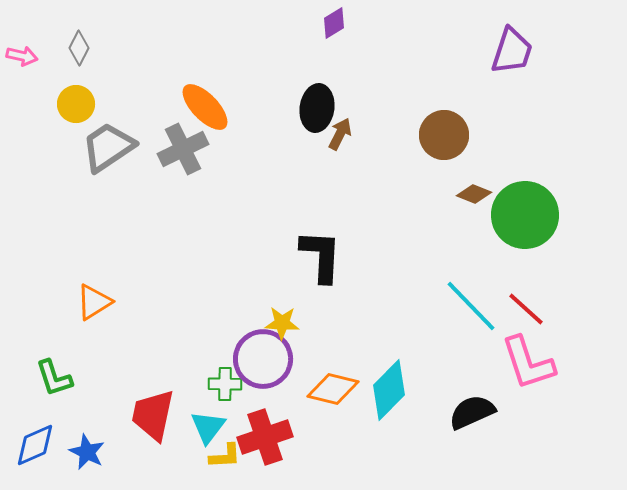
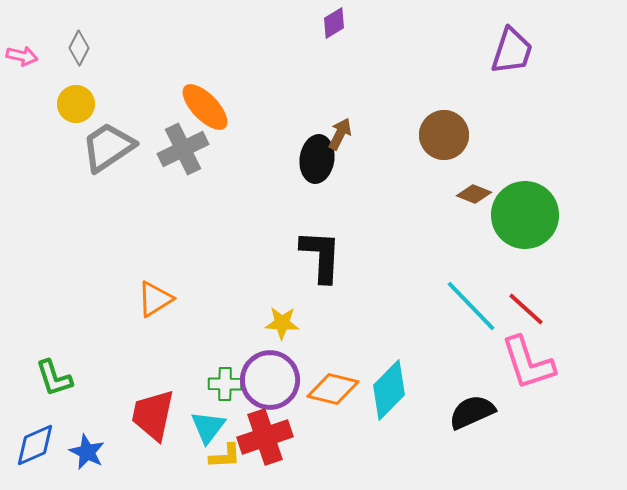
black ellipse: moved 51 px down
orange triangle: moved 61 px right, 3 px up
purple circle: moved 7 px right, 21 px down
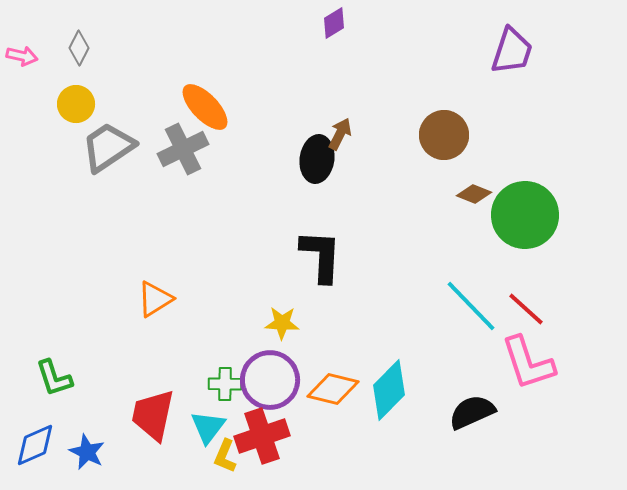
red cross: moved 3 px left, 1 px up
yellow L-shape: rotated 116 degrees clockwise
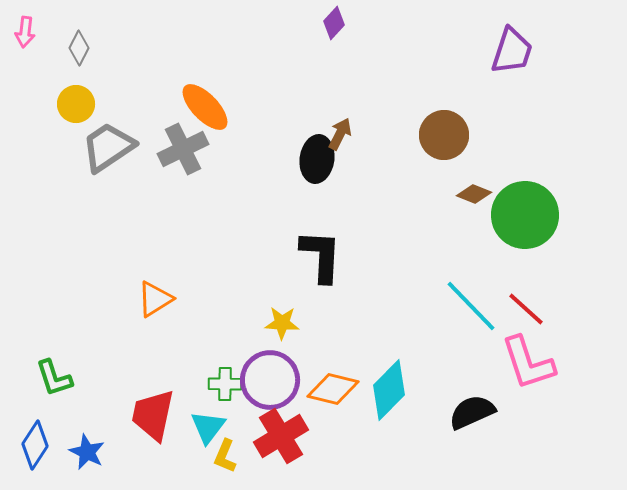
purple diamond: rotated 16 degrees counterclockwise
pink arrow: moved 3 px right, 24 px up; rotated 84 degrees clockwise
red cross: moved 19 px right; rotated 12 degrees counterclockwise
blue diamond: rotated 33 degrees counterclockwise
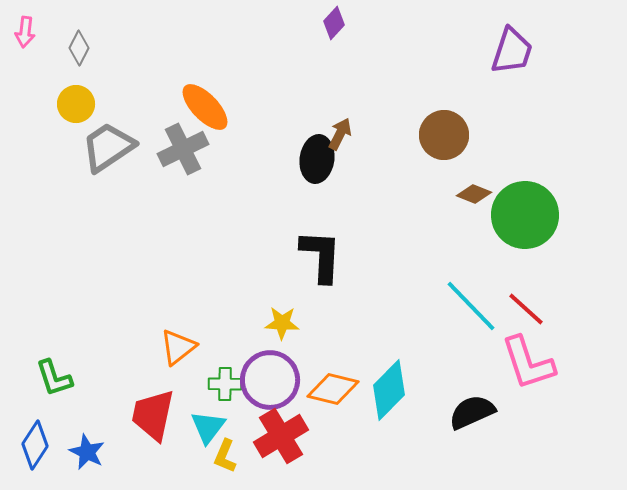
orange triangle: moved 23 px right, 48 px down; rotated 6 degrees counterclockwise
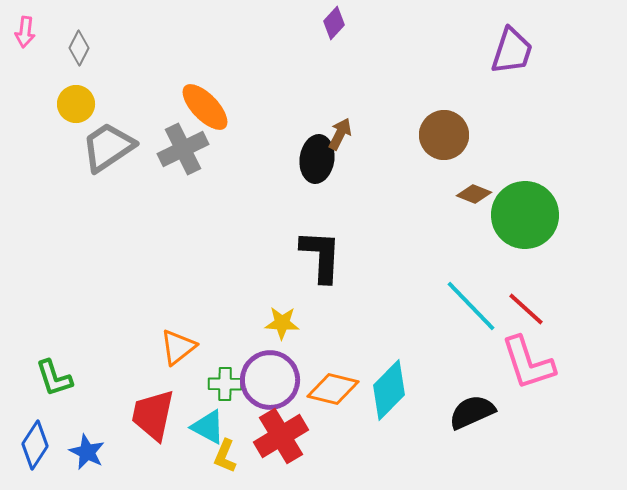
cyan triangle: rotated 39 degrees counterclockwise
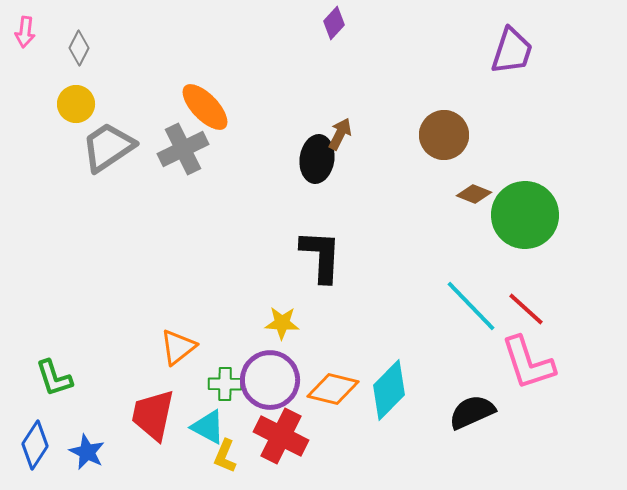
red cross: rotated 32 degrees counterclockwise
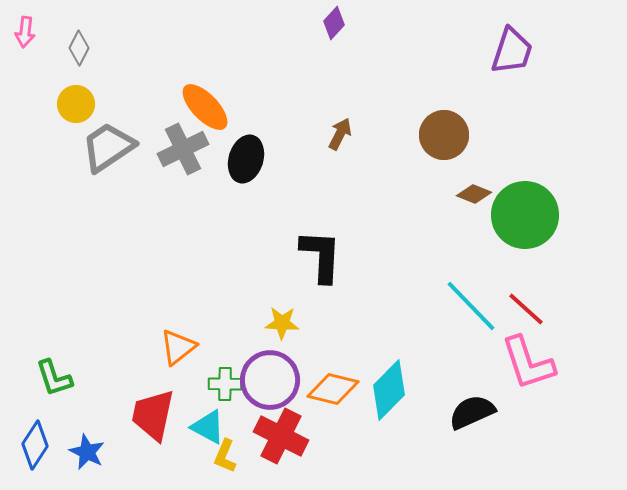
black ellipse: moved 71 px left; rotated 9 degrees clockwise
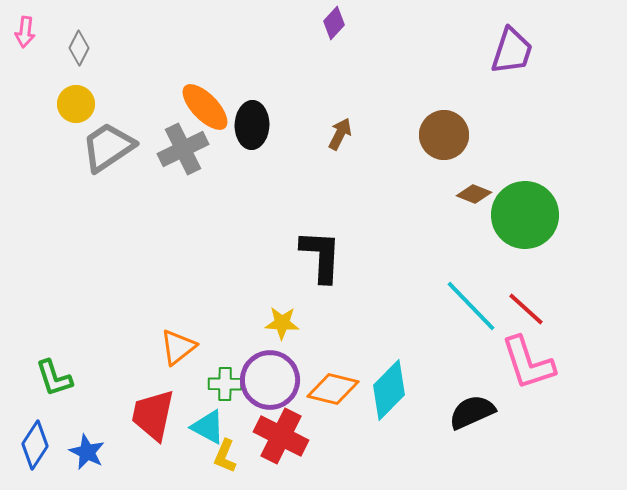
black ellipse: moved 6 px right, 34 px up; rotated 15 degrees counterclockwise
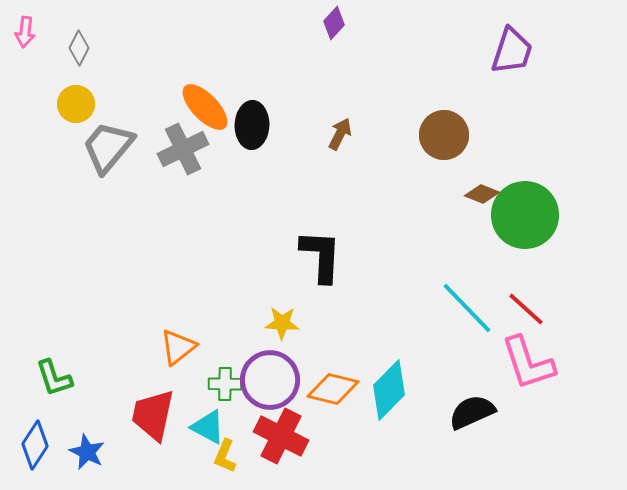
gray trapezoid: rotated 16 degrees counterclockwise
brown diamond: moved 8 px right
cyan line: moved 4 px left, 2 px down
